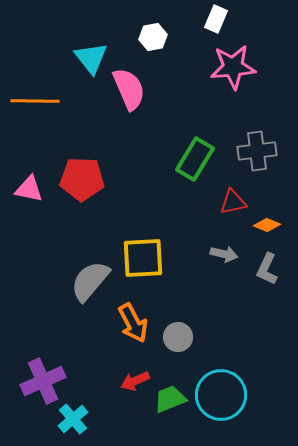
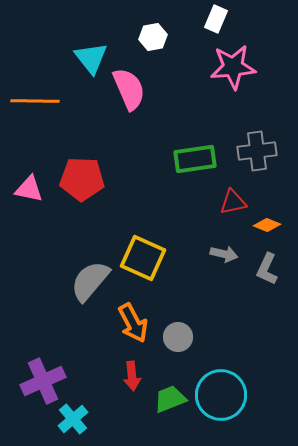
green rectangle: rotated 51 degrees clockwise
yellow square: rotated 27 degrees clockwise
red arrow: moved 3 px left, 5 px up; rotated 72 degrees counterclockwise
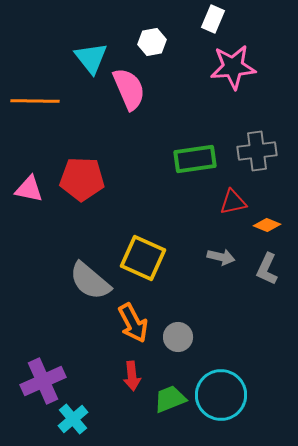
white rectangle: moved 3 px left
white hexagon: moved 1 px left, 5 px down
gray arrow: moved 3 px left, 3 px down
gray semicircle: rotated 90 degrees counterclockwise
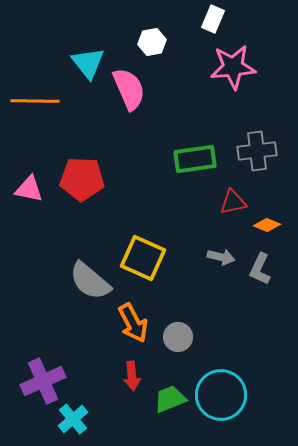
cyan triangle: moved 3 px left, 5 px down
gray L-shape: moved 7 px left
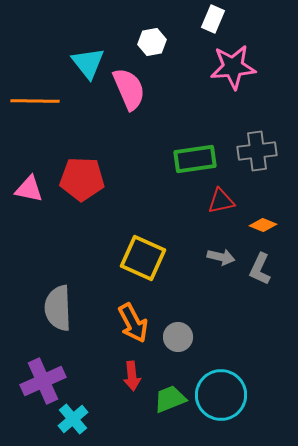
red triangle: moved 12 px left, 1 px up
orange diamond: moved 4 px left
gray semicircle: moved 32 px left, 27 px down; rotated 48 degrees clockwise
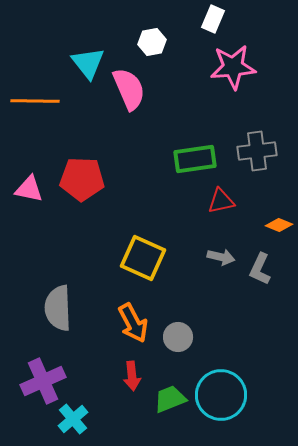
orange diamond: moved 16 px right
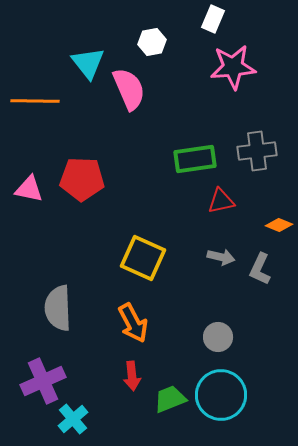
gray circle: moved 40 px right
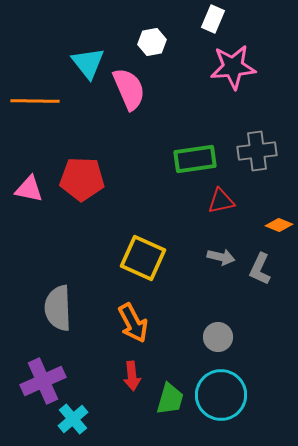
green trapezoid: rotated 128 degrees clockwise
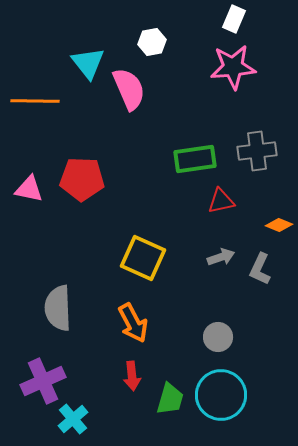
white rectangle: moved 21 px right
gray arrow: rotated 32 degrees counterclockwise
